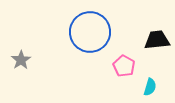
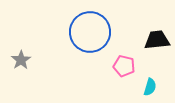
pink pentagon: rotated 15 degrees counterclockwise
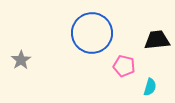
blue circle: moved 2 px right, 1 px down
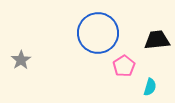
blue circle: moved 6 px right
pink pentagon: rotated 25 degrees clockwise
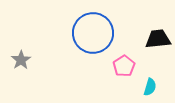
blue circle: moved 5 px left
black trapezoid: moved 1 px right, 1 px up
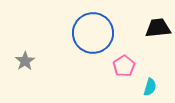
black trapezoid: moved 11 px up
gray star: moved 4 px right, 1 px down
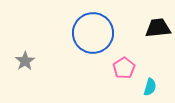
pink pentagon: moved 2 px down
